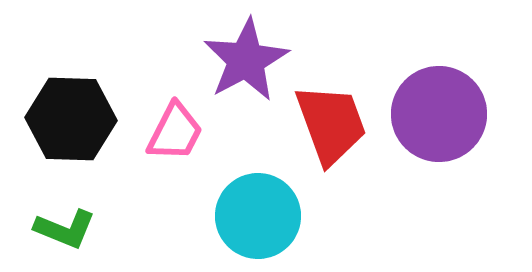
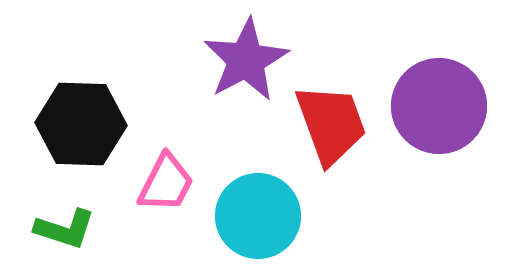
purple circle: moved 8 px up
black hexagon: moved 10 px right, 5 px down
pink trapezoid: moved 9 px left, 51 px down
green L-shape: rotated 4 degrees counterclockwise
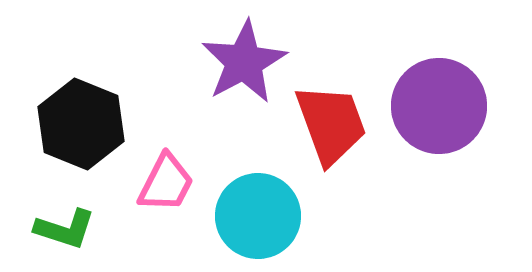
purple star: moved 2 px left, 2 px down
black hexagon: rotated 20 degrees clockwise
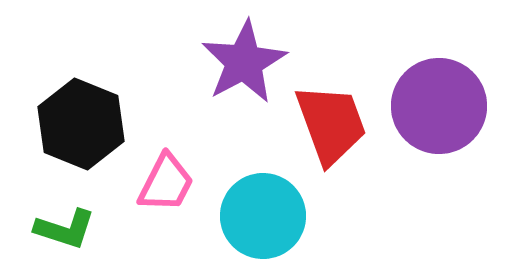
cyan circle: moved 5 px right
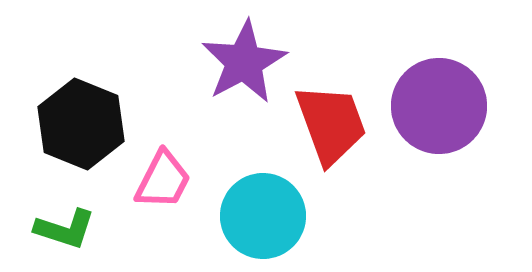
pink trapezoid: moved 3 px left, 3 px up
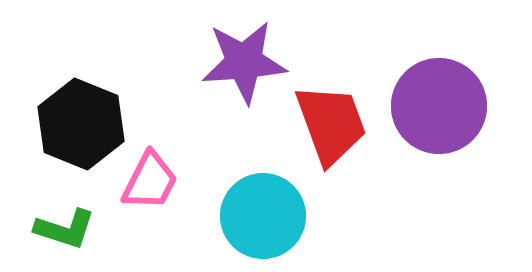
purple star: rotated 24 degrees clockwise
pink trapezoid: moved 13 px left, 1 px down
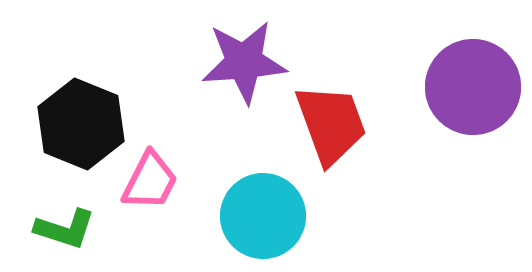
purple circle: moved 34 px right, 19 px up
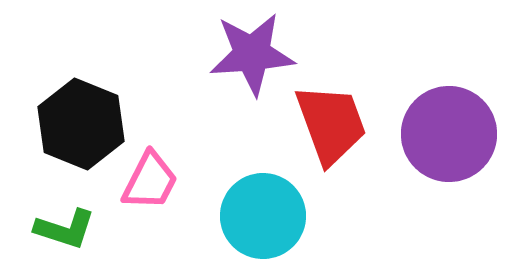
purple star: moved 8 px right, 8 px up
purple circle: moved 24 px left, 47 px down
